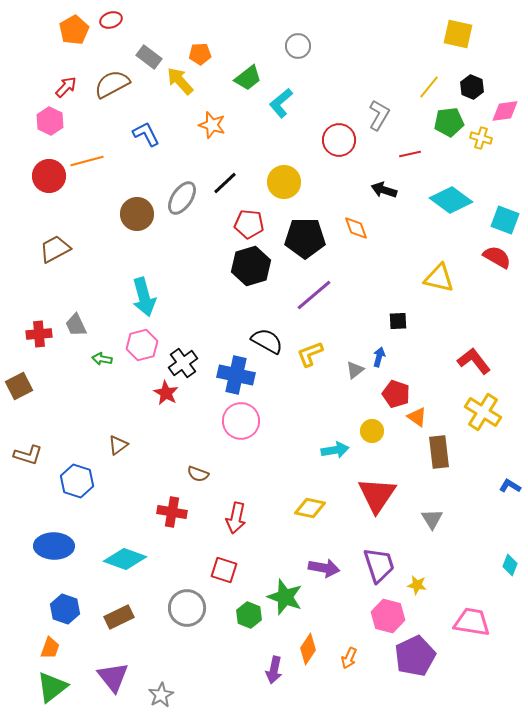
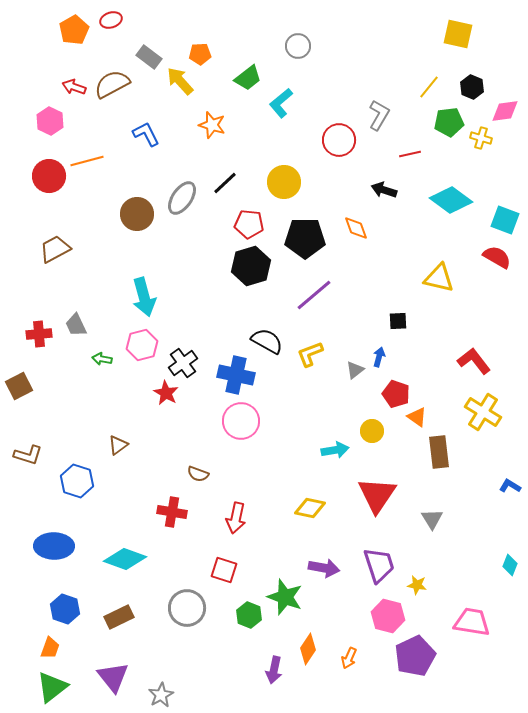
red arrow at (66, 87): moved 8 px right; rotated 115 degrees counterclockwise
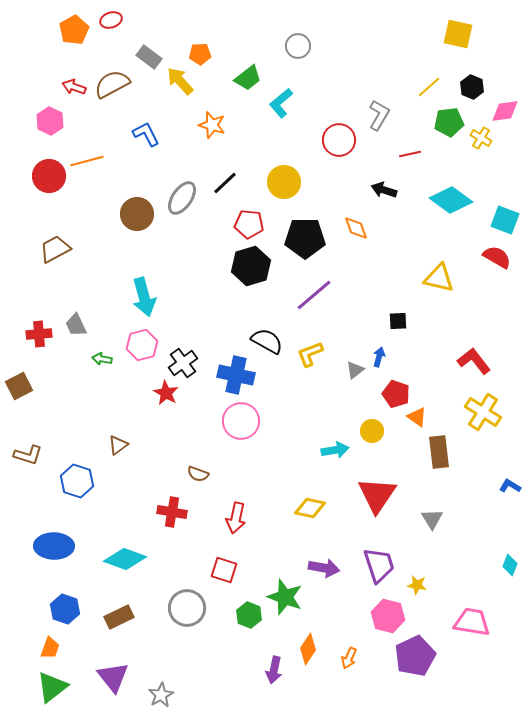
yellow line at (429, 87): rotated 10 degrees clockwise
yellow cross at (481, 138): rotated 15 degrees clockwise
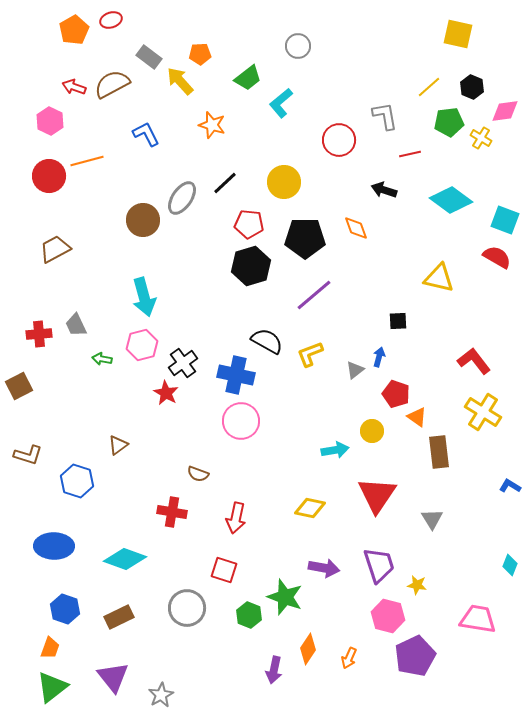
gray L-shape at (379, 115): moved 6 px right, 1 px down; rotated 40 degrees counterclockwise
brown circle at (137, 214): moved 6 px right, 6 px down
pink trapezoid at (472, 622): moved 6 px right, 3 px up
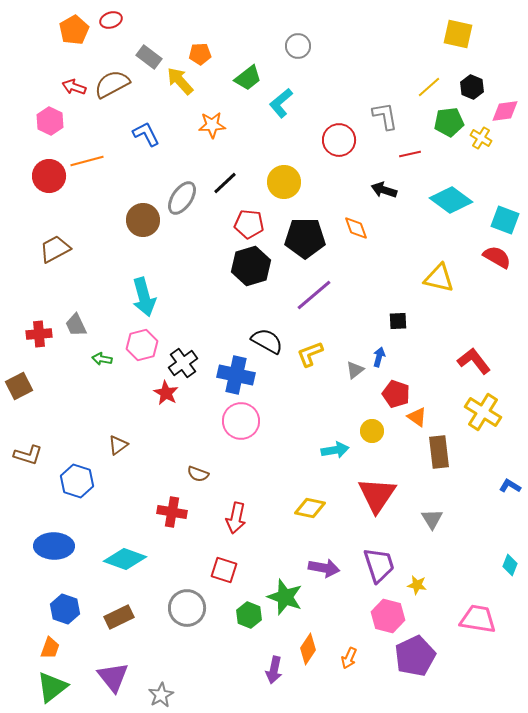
orange star at (212, 125): rotated 20 degrees counterclockwise
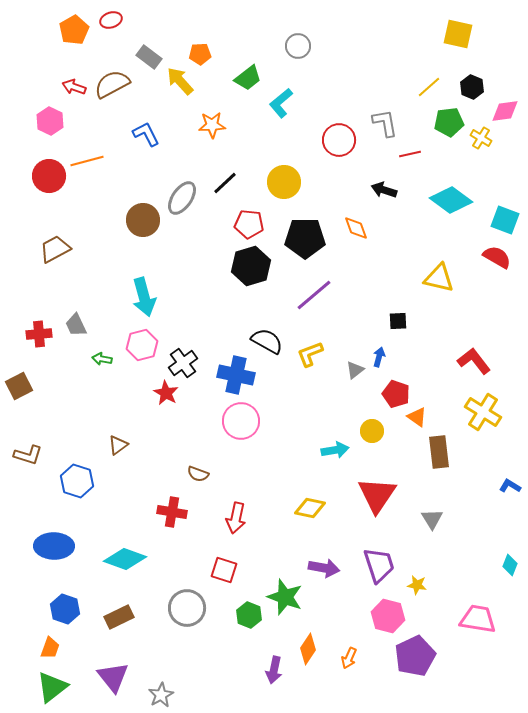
gray L-shape at (385, 116): moved 7 px down
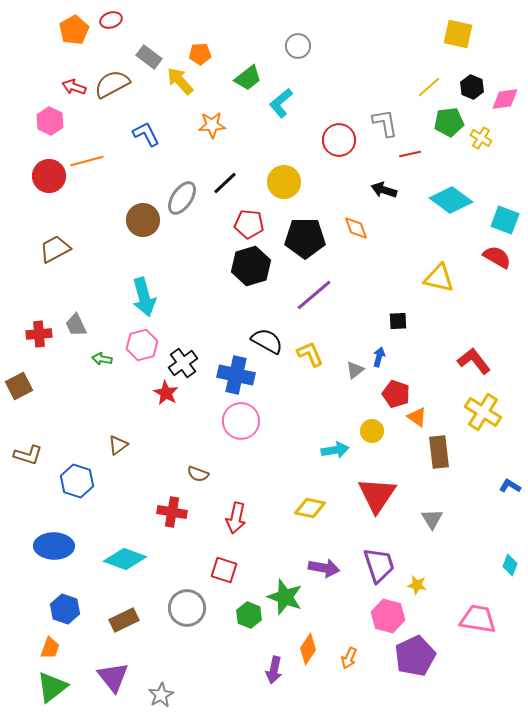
pink diamond at (505, 111): moved 12 px up
yellow L-shape at (310, 354): rotated 88 degrees clockwise
brown rectangle at (119, 617): moved 5 px right, 3 px down
